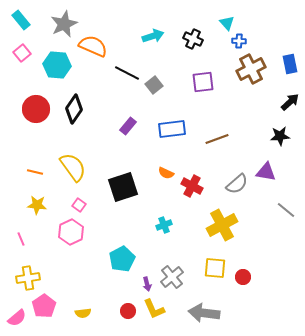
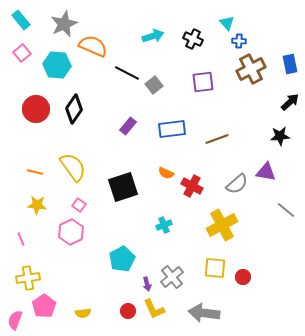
pink semicircle at (17, 318): moved 2 px left, 2 px down; rotated 150 degrees clockwise
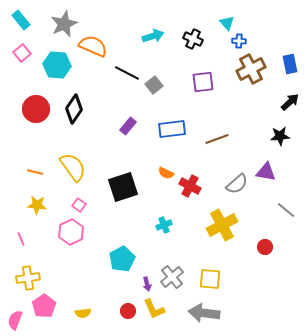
red cross at (192, 186): moved 2 px left
yellow square at (215, 268): moved 5 px left, 11 px down
red circle at (243, 277): moved 22 px right, 30 px up
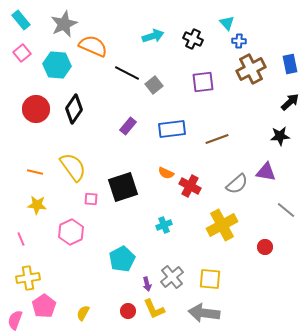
pink square at (79, 205): moved 12 px right, 6 px up; rotated 32 degrees counterclockwise
yellow semicircle at (83, 313): rotated 126 degrees clockwise
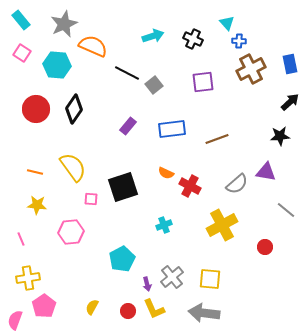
pink square at (22, 53): rotated 18 degrees counterclockwise
pink hexagon at (71, 232): rotated 20 degrees clockwise
yellow semicircle at (83, 313): moved 9 px right, 6 px up
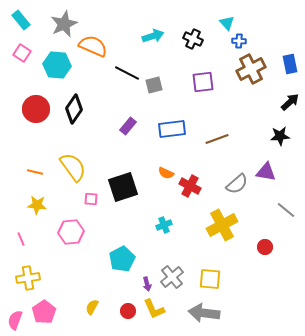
gray square at (154, 85): rotated 24 degrees clockwise
pink pentagon at (44, 306): moved 6 px down
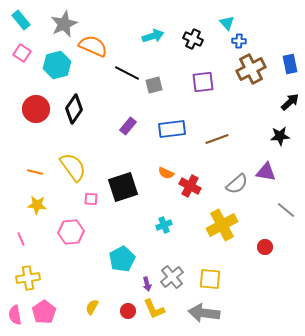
cyan hexagon at (57, 65): rotated 20 degrees counterclockwise
pink semicircle at (15, 320): moved 5 px up; rotated 30 degrees counterclockwise
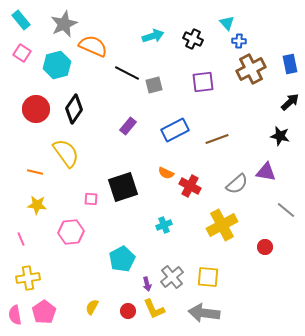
blue rectangle at (172, 129): moved 3 px right, 1 px down; rotated 20 degrees counterclockwise
black star at (280, 136): rotated 18 degrees clockwise
yellow semicircle at (73, 167): moved 7 px left, 14 px up
yellow square at (210, 279): moved 2 px left, 2 px up
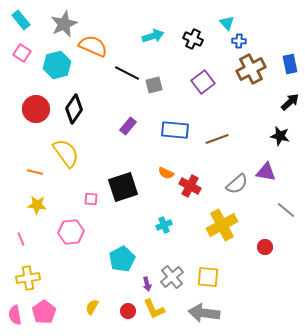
purple square at (203, 82): rotated 30 degrees counterclockwise
blue rectangle at (175, 130): rotated 32 degrees clockwise
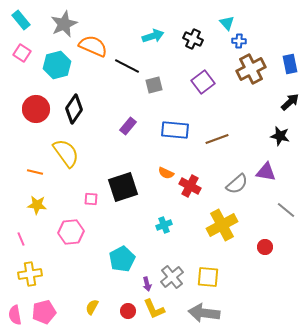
black line at (127, 73): moved 7 px up
yellow cross at (28, 278): moved 2 px right, 4 px up
pink pentagon at (44, 312): rotated 20 degrees clockwise
